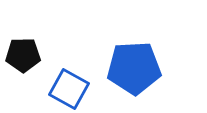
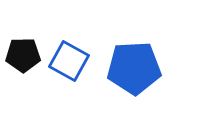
blue square: moved 28 px up
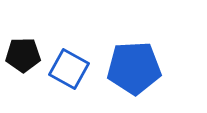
blue square: moved 8 px down
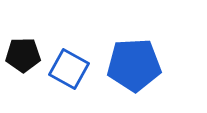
blue pentagon: moved 3 px up
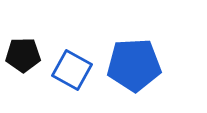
blue square: moved 3 px right, 1 px down
